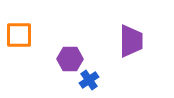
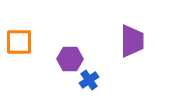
orange square: moved 7 px down
purple trapezoid: moved 1 px right
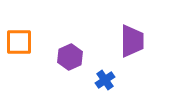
purple hexagon: moved 2 px up; rotated 25 degrees counterclockwise
blue cross: moved 16 px right
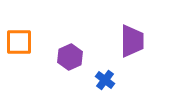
blue cross: rotated 18 degrees counterclockwise
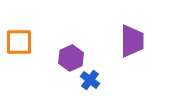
purple hexagon: moved 1 px right, 1 px down
blue cross: moved 15 px left
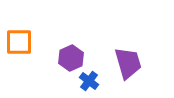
purple trapezoid: moved 4 px left, 22 px down; rotated 16 degrees counterclockwise
blue cross: moved 1 px left, 1 px down
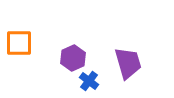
orange square: moved 1 px down
purple hexagon: moved 2 px right
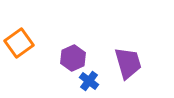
orange square: rotated 36 degrees counterclockwise
